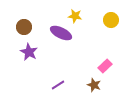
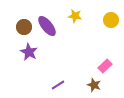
purple ellipse: moved 14 px left, 7 px up; rotated 25 degrees clockwise
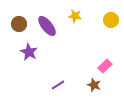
brown circle: moved 5 px left, 3 px up
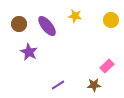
pink rectangle: moved 2 px right
brown star: rotated 24 degrees counterclockwise
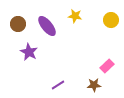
brown circle: moved 1 px left
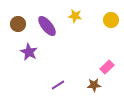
pink rectangle: moved 1 px down
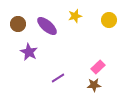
yellow star: rotated 24 degrees counterclockwise
yellow circle: moved 2 px left
purple ellipse: rotated 10 degrees counterclockwise
pink rectangle: moved 9 px left
purple line: moved 7 px up
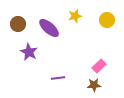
yellow circle: moved 2 px left
purple ellipse: moved 2 px right, 2 px down
pink rectangle: moved 1 px right, 1 px up
purple line: rotated 24 degrees clockwise
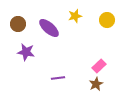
purple star: moved 3 px left; rotated 18 degrees counterclockwise
brown star: moved 2 px right, 1 px up; rotated 24 degrees counterclockwise
